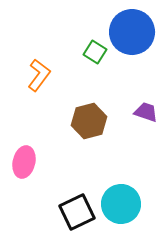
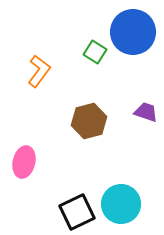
blue circle: moved 1 px right
orange L-shape: moved 4 px up
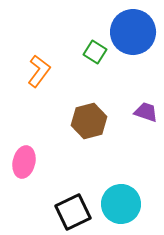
black square: moved 4 px left
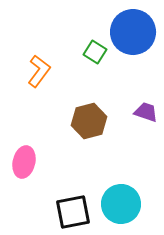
black square: rotated 15 degrees clockwise
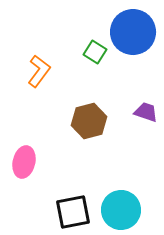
cyan circle: moved 6 px down
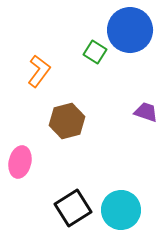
blue circle: moved 3 px left, 2 px up
brown hexagon: moved 22 px left
pink ellipse: moved 4 px left
black square: moved 4 px up; rotated 21 degrees counterclockwise
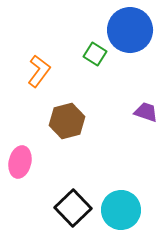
green square: moved 2 px down
black square: rotated 12 degrees counterclockwise
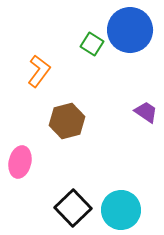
green square: moved 3 px left, 10 px up
purple trapezoid: rotated 15 degrees clockwise
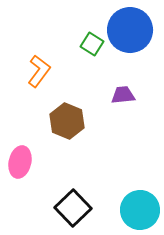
purple trapezoid: moved 23 px left, 17 px up; rotated 40 degrees counterclockwise
brown hexagon: rotated 24 degrees counterclockwise
cyan circle: moved 19 px right
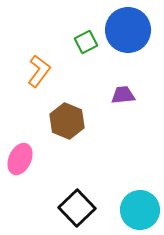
blue circle: moved 2 px left
green square: moved 6 px left, 2 px up; rotated 30 degrees clockwise
pink ellipse: moved 3 px up; rotated 12 degrees clockwise
black square: moved 4 px right
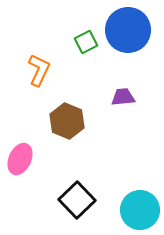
orange L-shape: moved 1 px up; rotated 12 degrees counterclockwise
purple trapezoid: moved 2 px down
black square: moved 8 px up
